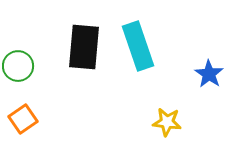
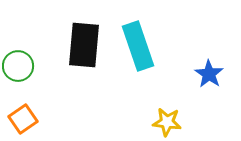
black rectangle: moved 2 px up
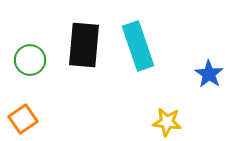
green circle: moved 12 px right, 6 px up
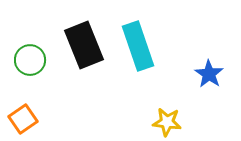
black rectangle: rotated 27 degrees counterclockwise
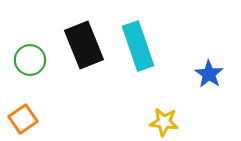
yellow star: moved 3 px left
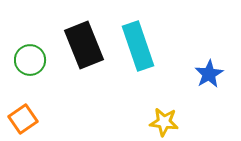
blue star: rotated 8 degrees clockwise
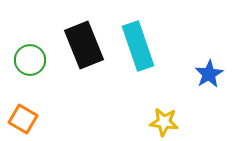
orange square: rotated 24 degrees counterclockwise
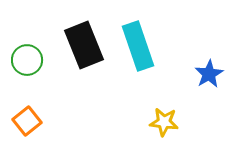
green circle: moved 3 px left
orange square: moved 4 px right, 2 px down; rotated 20 degrees clockwise
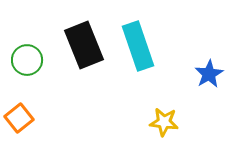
orange square: moved 8 px left, 3 px up
